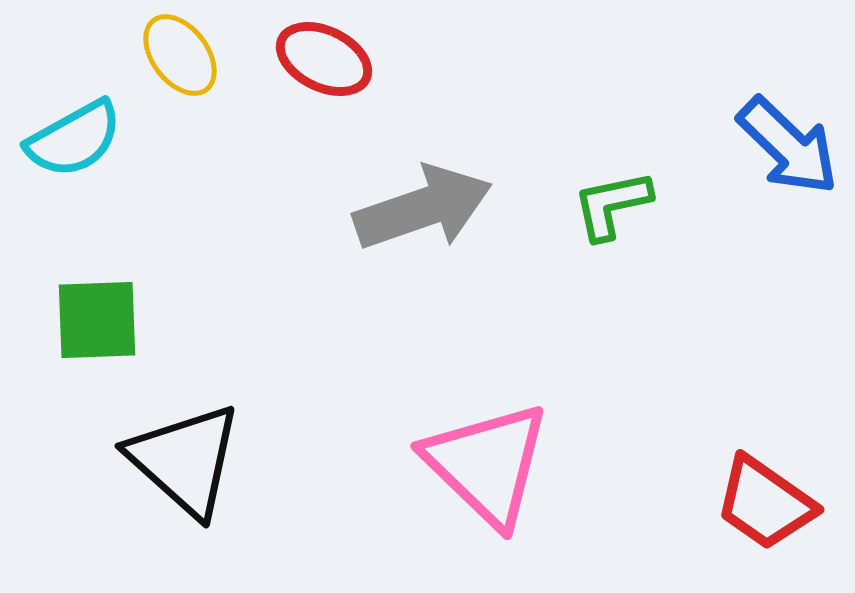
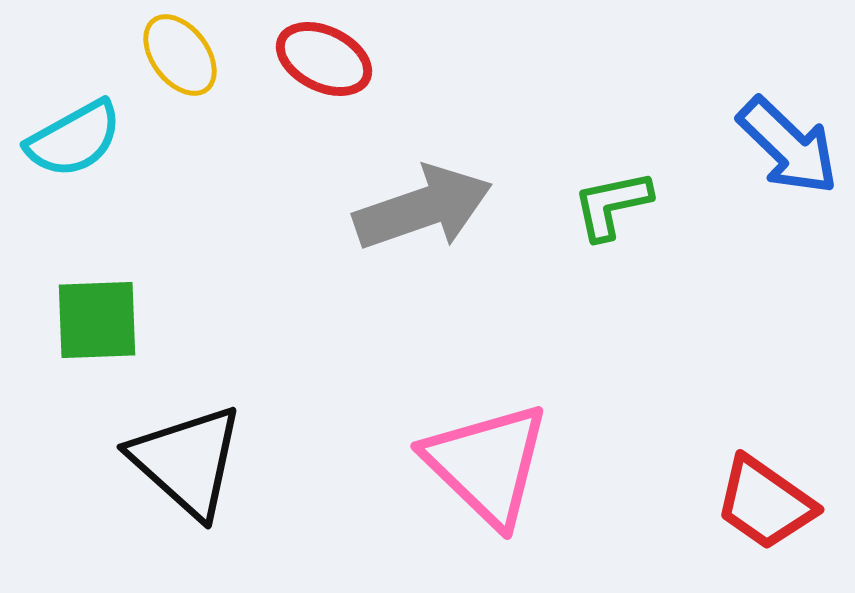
black triangle: moved 2 px right, 1 px down
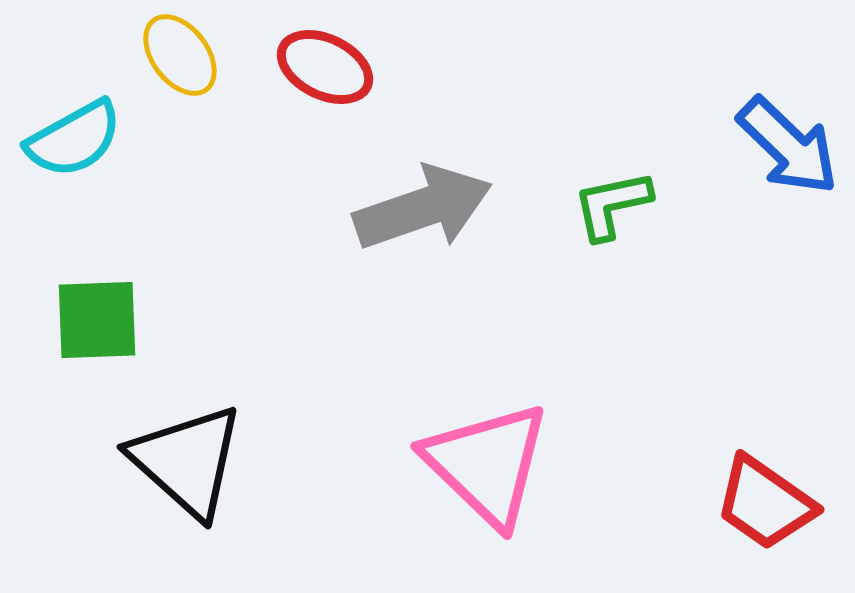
red ellipse: moved 1 px right, 8 px down
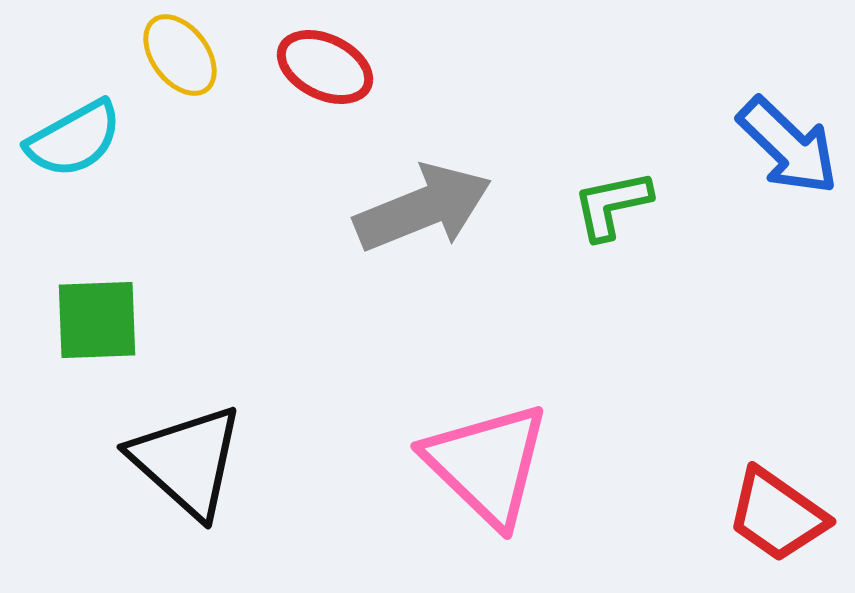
gray arrow: rotated 3 degrees counterclockwise
red trapezoid: moved 12 px right, 12 px down
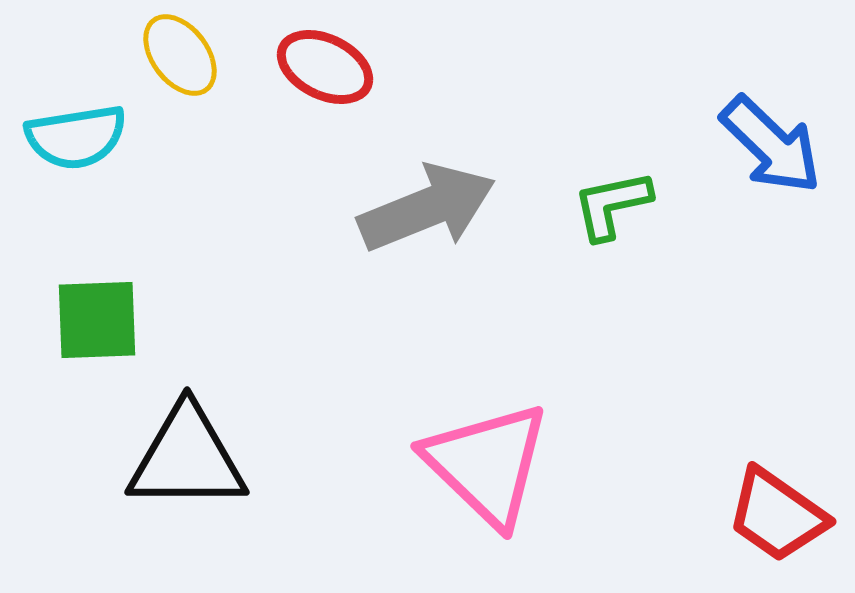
cyan semicircle: moved 2 px right, 2 px up; rotated 20 degrees clockwise
blue arrow: moved 17 px left, 1 px up
gray arrow: moved 4 px right
black triangle: moved 3 px up; rotated 42 degrees counterclockwise
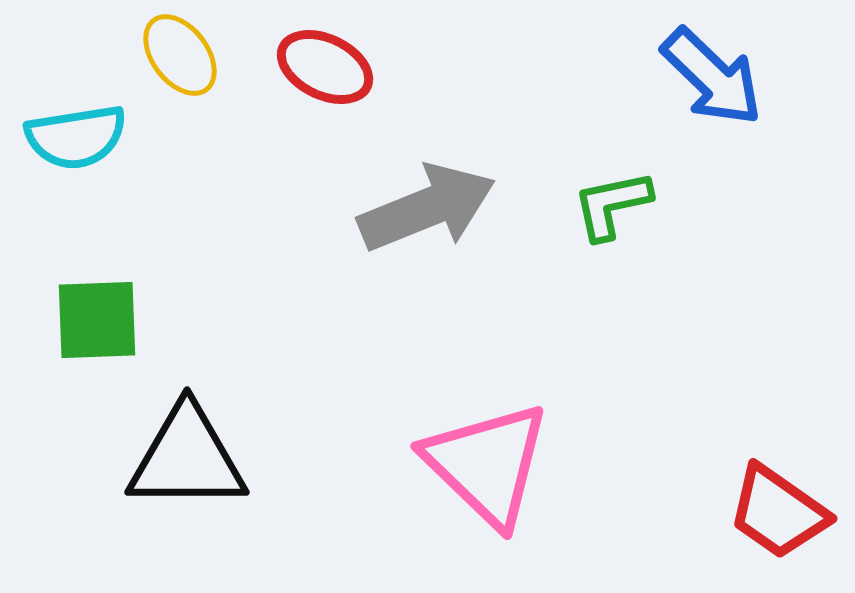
blue arrow: moved 59 px left, 68 px up
red trapezoid: moved 1 px right, 3 px up
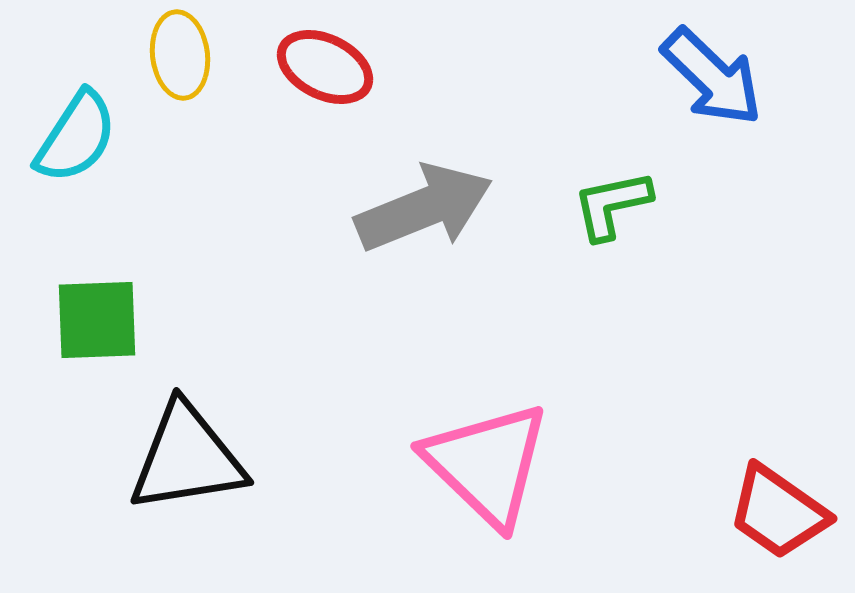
yellow ellipse: rotated 30 degrees clockwise
cyan semicircle: rotated 48 degrees counterclockwise
gray arrow: moved 3 px left
black triangle: rotated 9 degrees counterclockwise
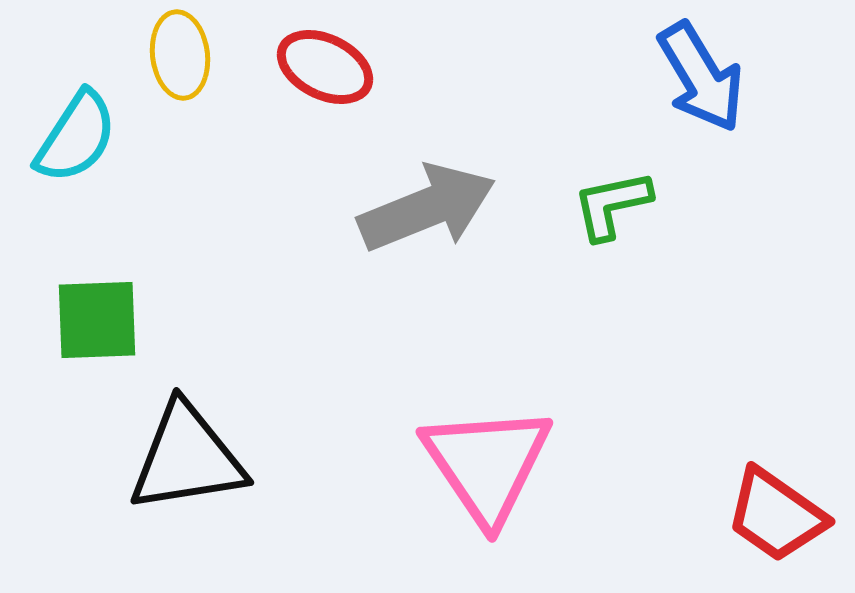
blue arrow: moved 11 px left; rotated 15 degrees clockwise
gray arrow: moved 3 px right
pink triangle: rotated 12 degrees clockwise
red trapezoid: moved 2 px left, 3 px down
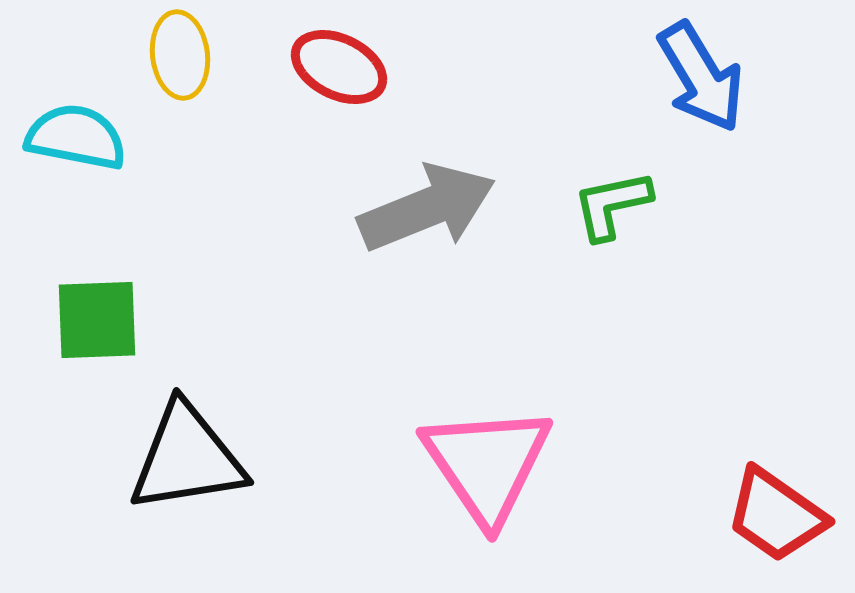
red ellipse: moved 14 px right
cyan semicircle: rotated 112 degrees counterclockwise
